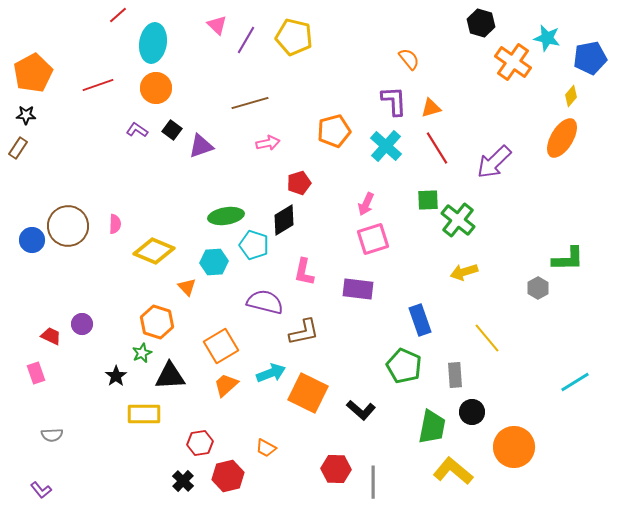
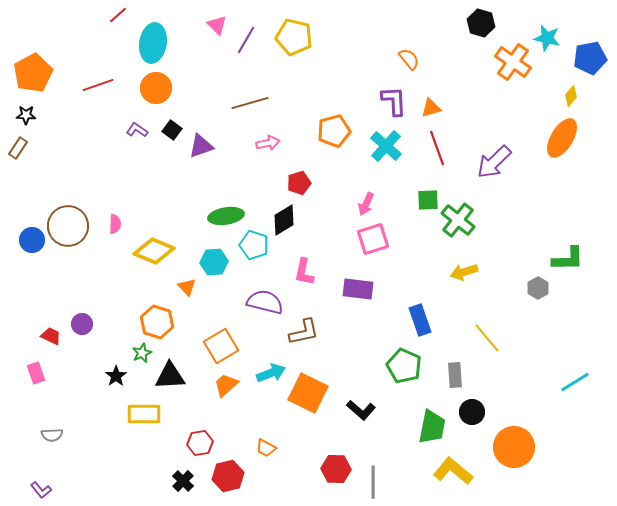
red line at (437, 148): rotated 12 degrees clockwise
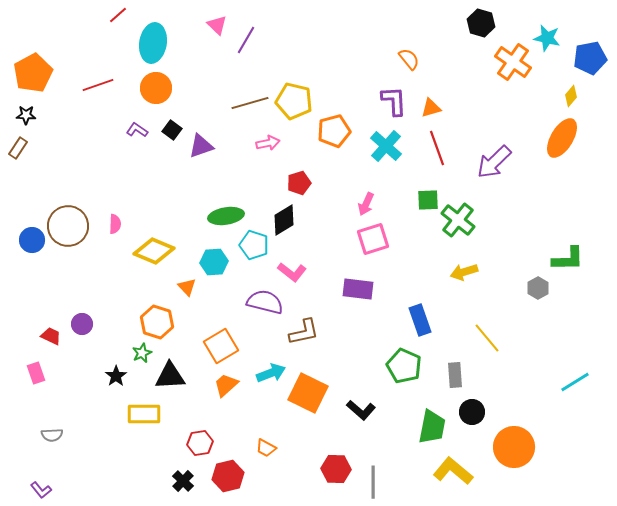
yellow pentagon at (294, 37): moved 64 px down
pink L-shape at (304, 272): moved 12 px left; rotated 64 degrees counterclockwise
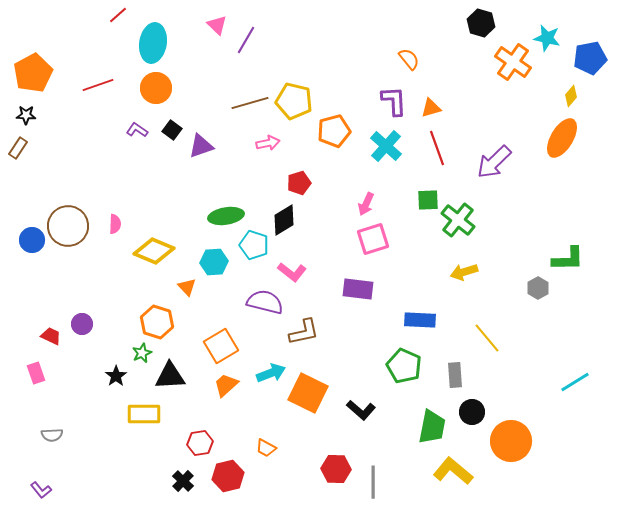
blue rectangle at (420, 320): rotated 68 degrees counterclockwise
orange circle at (514, 447): moved 3 px left, 6 px up
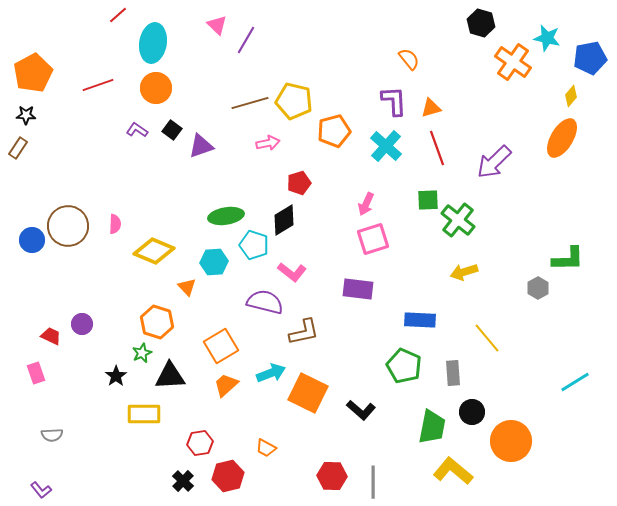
gray rectangle at (455, 375): moved 2 px left, 2 px up
red hexagon at (336, 469): moved 4 px left, 7 px down
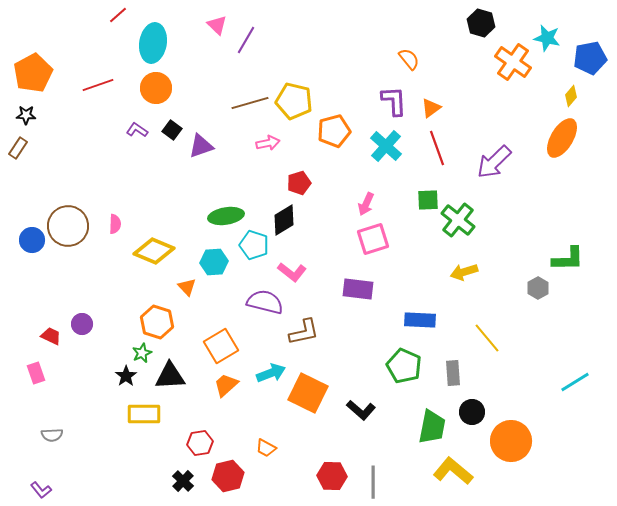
orange triangle at (431, 108): rotated 20 degrees counterclockwise
black star at (116, 376): moved 10 px right
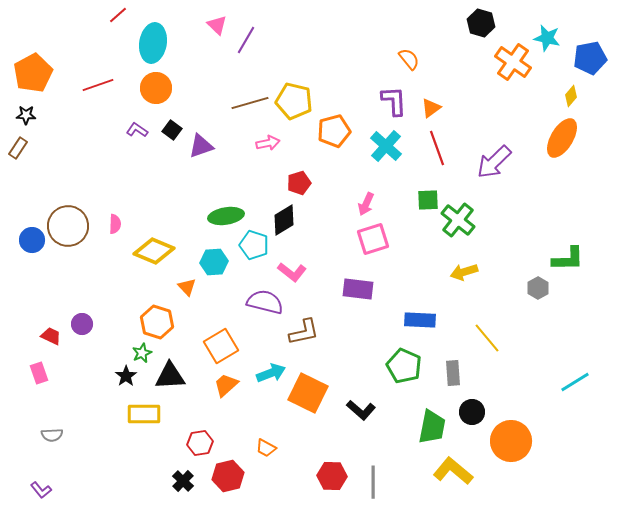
pink rectangle at (36, 373): moved 3 px right
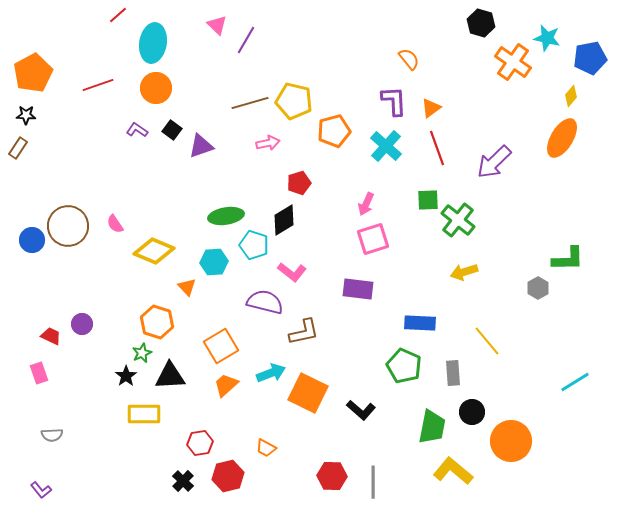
pink semicircle at (115, 224): rotated 144 degrees clockwise
blue rectangle at (420, 320): moved 3 px down
yellow line at (487, 338): moved 3 px down
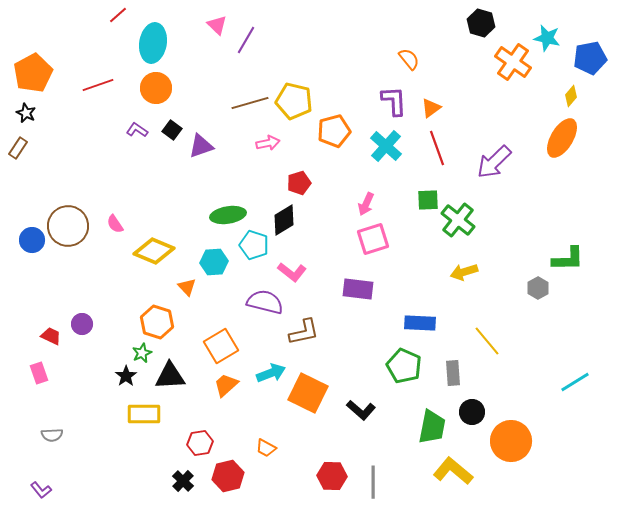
black star at (26, 115): moved 2 px up; rotated 24 degrees clockwise
green ellipse at (226, 216): moved 2 px right, 1 px up
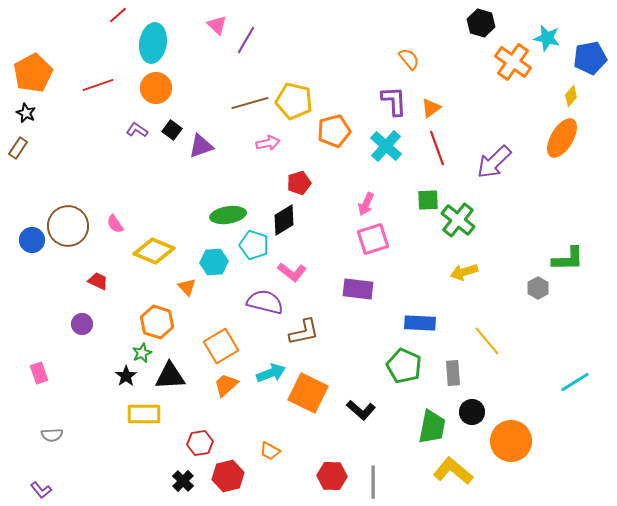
red trapezoid at (51, 336): moved 47 px right, 55 px up
orange trapezoid at (266, 448): moved 4 px right, 3 px down
